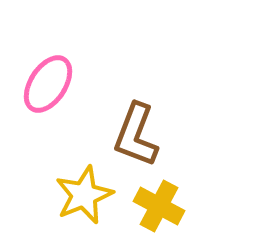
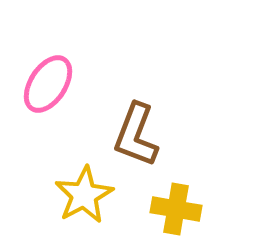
yellow star: rotated 6 degrees counterclockwise
yellow cross: moved 17 px right, 3 px down; rotated 18 degrees counterclockwise
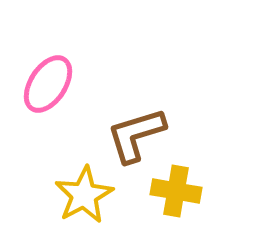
brown L-shape: rotated 52 degrees clockwise
yellow cross: moved 18 px up
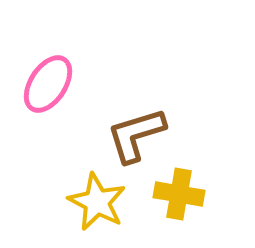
yellow cross: moved 3 px right, 3 px down
yellow star: moved 13 px right, 7 px down; rotated 16 degrees counterclockwise
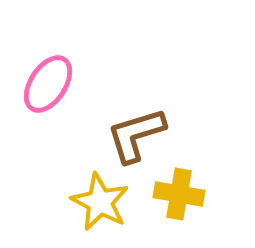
yellow star: moved 3 px right
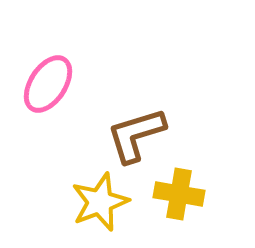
yellow star: rotated 24 degrees clockwise
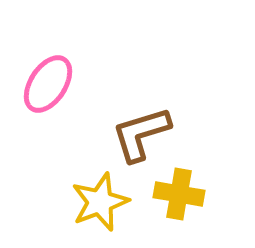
brown L-shape: moved 5 px right, 1 px up
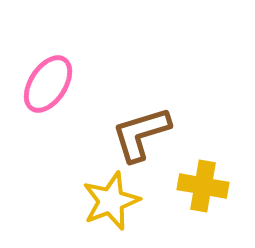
yellow cross: moved 24 px right, 8 px up
yellow star: moved 11 px right, 1 px up
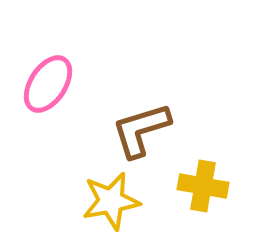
brown L-shape: moved 4 px up
yellow star: rotated 10 degrees clockwise
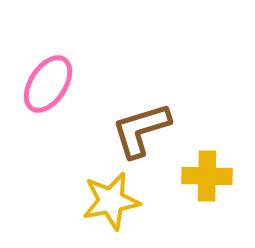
yellow cross: moved 4 px right, 10 px up; rotated 9 degrees counterclockwise
